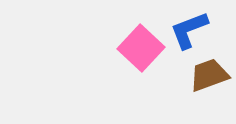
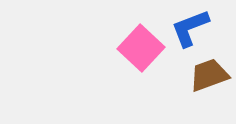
blue L-shape: moved 1 px right, 2 px up
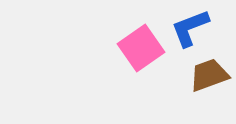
pink square: rotated 12 degrees clockwise
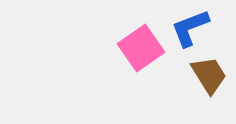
brown trapezoid: rotated 78 degrees clockwise
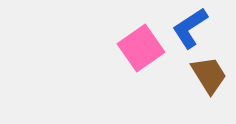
blue L-shape: rotated 12 degrees counterclockwise
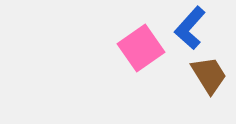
blue L-shape: rotated 15 degrees counterclockwise
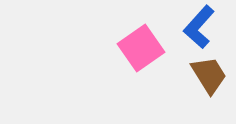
blue L-shape: moved 9 px right, 1 px up
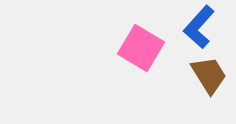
pink square: rotated 24 degrees counterclockwise
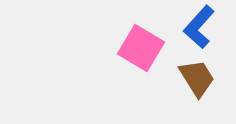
brown trapezoid: moved 12 px left, 3 px down
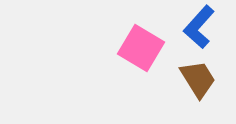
brown trapezoid: moved 1 px right, 1 px down
